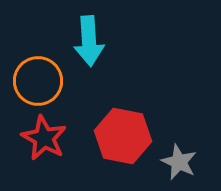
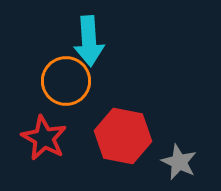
orange circle: moved 28 px right
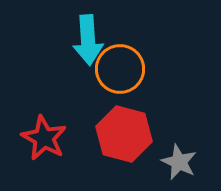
cyan arrow: moved 1 px left, 1 px up
orange circle: moved 54 px right, 12 px up
red hexagon: moved 1 px right, 2 px up; rotated 4 degrees clockwise
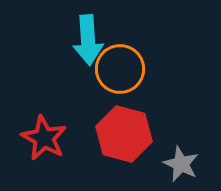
gray star: moved 2 px right, 2 px down
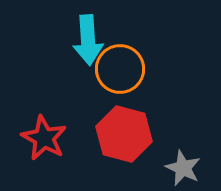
gray star: moved 2 px right, 4 px down
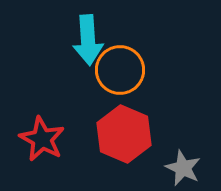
orange circle: moved 1 px down
red hexagon: rotated 8 degrees clockwise
red star: moved 2 px left, 1 px down
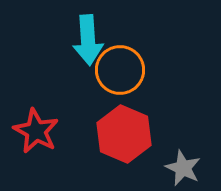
red star: moved 6 px left, 8 px up
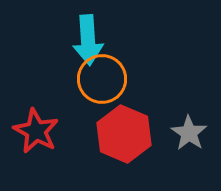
orange circle: moved 18 px left, 9 px down
gray star: moved 6 px right, 35 px up; rotated 9 degrees clockwise
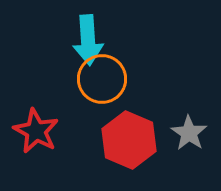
red hexagon: moved 5 px right, 6 px down
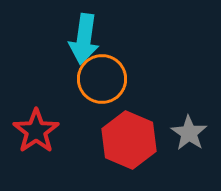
cyan arrow: moved 4 px left, 1 px up; rotated 12 degrees clockwise
red star: rotated 9 degrees clockwise
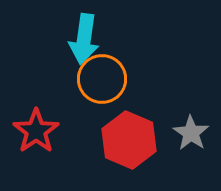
gray star: moved 2 px right
